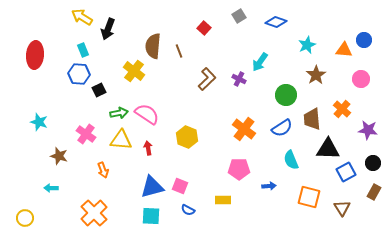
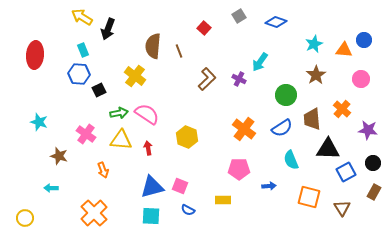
cyan star at (307, 45): moved 7 px right, 1 px up
yellow cross at (134, 71): moved 1 px right, 5 px down
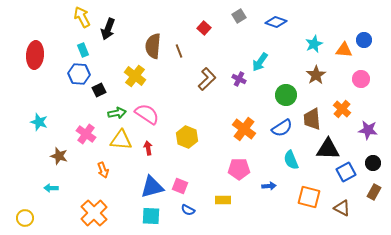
yellow arrow at (82, 17): rotated 30 degrees clockwise
green arrow at (119, 113): moved 2 px left
brown triangle at (342, 208): rotated 30 degrees counterclockwise
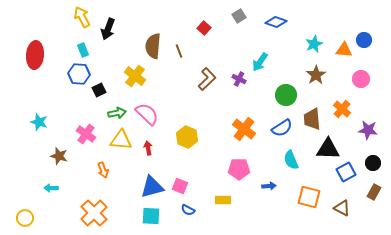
pink semicircle at (147, 114): rotated 10 degrees clockwise
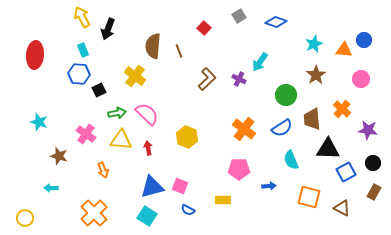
cyan square at (151, 216): moved 4 px left; rotated 30 degrees clockwise
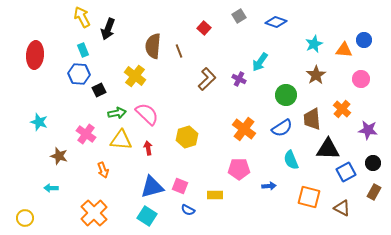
yellow hexagon at (187, 137): rotated 20 degrees clockwise
yellow rectangle at (223, 200): moved 8 px left, 5 px up
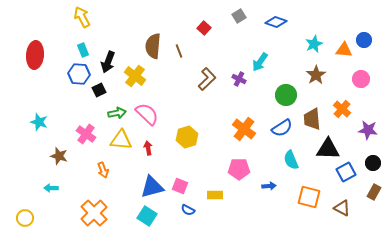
black arrow at (108, 29): moved 33 px down
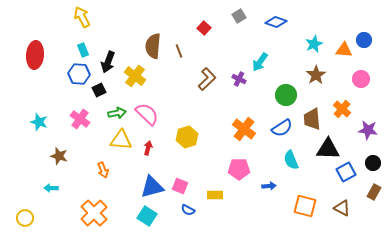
pink cross at (86, 134): moved 6 px left, 15 px up
red arrow at (148, 148): rotated 24 degrees clockwise
orange square at (309, 197): moved 4 px left, 9 px down
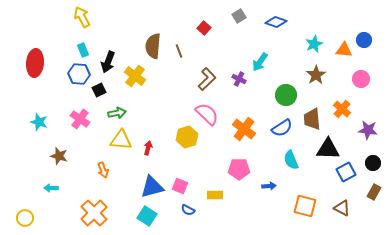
red ellipse at (35, 55): moved 8 px down
pink semicircle at (147, 114): moved 60 px right
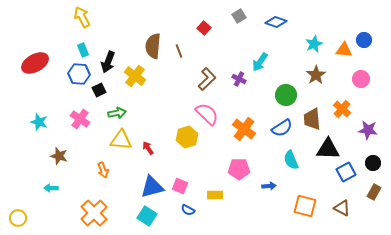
red ellipse at (35, 63): rotated 56 degrees clockwise
red arrow at (148, 148): rotated 48 degrees counterclockwise
yellow circle at (25, 218): moved 7 px left
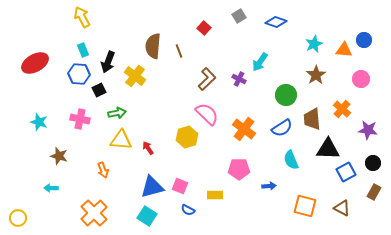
pink cross at (80, 119): rotated 24 degrees counterclockwise
